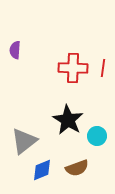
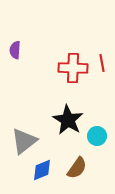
red line: moved 1 px left, 5 px up; rotated 18 degrees counterclockwise
brown semicircle: rotated 35 degrees counterclockwise
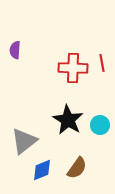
cyan circle: moved 3 px right, 11 px up
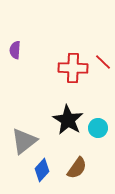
red line: moved 1 px right, 1 px up; rotated 36 degrees counterclockwise
cyan circle: moved 2 px left, 3 px down
blue diamond: rotated 25 degrees counterclockwise
